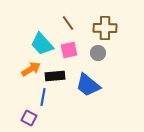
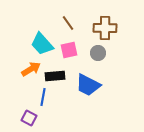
blue trapezoid: rotated 12 degrees counterclockwise
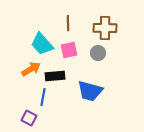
brown line: rotated 35 degrees clockwise
blue trapezoid: moved 2 px right, 6 px down; rotated 12 degrees counterclockwise
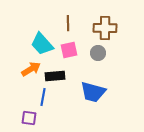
blue trapezoid: moved 3 px right, 1 px down
purple square: rotated 21 degrees counterclockwise
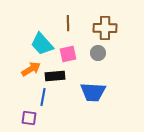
pink square: moved 1 px left, 4 px down
blue trapezoid: rotated 12 degrees counterclockwise
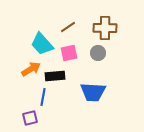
brown line: moved 4 px down; rotated 56 degrees clockwise
pink square: moved 1 px right, 1 px up
purple square: moved 1 px right; rotated 21 degrees counterclockwise
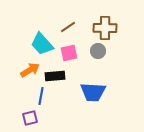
gray circle: moved 2 px up
orange arrow: moved 1 px left, 1 px down
blue line: moved 2 px left, 1 px up
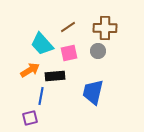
blue trapezoid: rotated 100 degrees clockwise
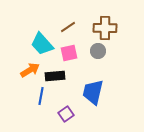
purple square: moved 36 px right, 4 px up; rotated 21 degrees counterclockwise
